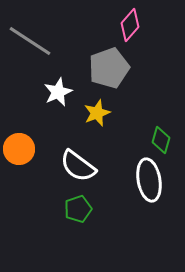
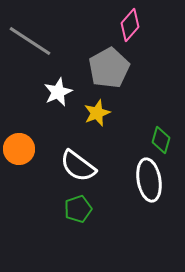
gray pentagon: rotated 9 degrees counterclockwise
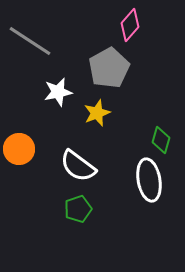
white star: rotated 12 degrees clockwise
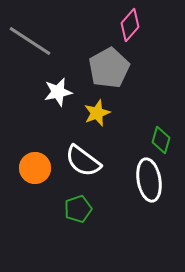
orange circle: moved 16 px right, 19 px down
white semicircle: moved 5 px right, 5 px up
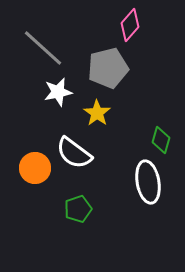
gray line: moved 13 px right, 7 px down; rotated 9 degrees clockwise
gray pentagon: moved 1 px left; rotated 15 degrees clockwise
yellow star: rotated 16 degrees counterclockwise
white semicircle: moved 9 px left, 8 px up
white ellipse: moved 1 px left, 2 px down
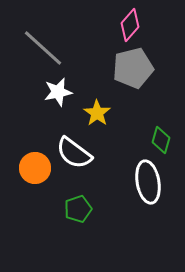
gray pentagon: moved 25 px right
